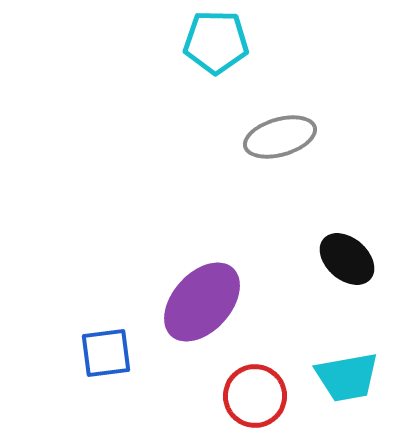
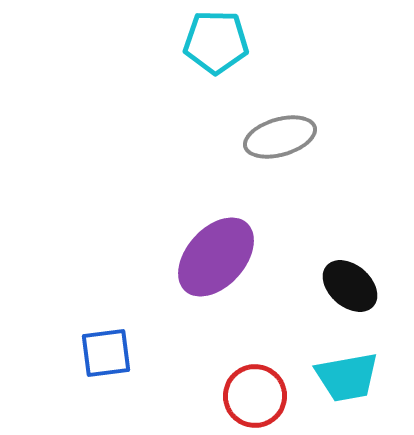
black ellipse: moved 3 px right, 27 px down
purple ellipse: moved 14 px right, 45 px up
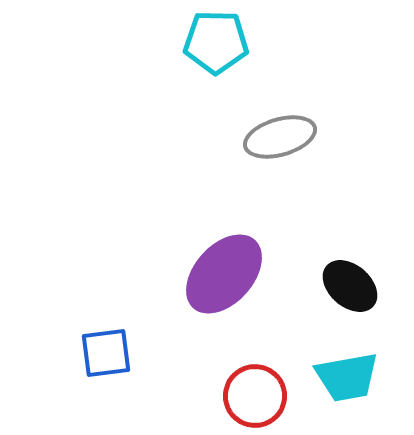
purple ellipse: moved 8 px right, 17 px down
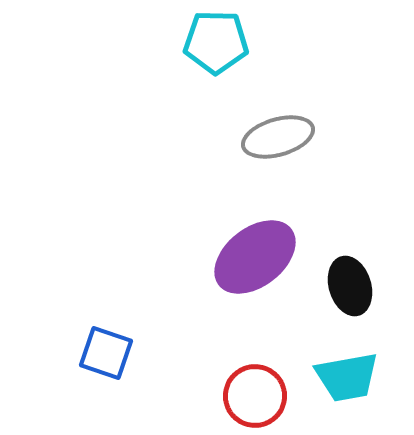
gray ellipse: moved 2 px left
purple ellipse: moved 31 px right, 17 px up; rotated 10 degrees clockwise
black ellipse: rotated 32 degrees clockwise
blue square: rotated 26 degrees clockwise
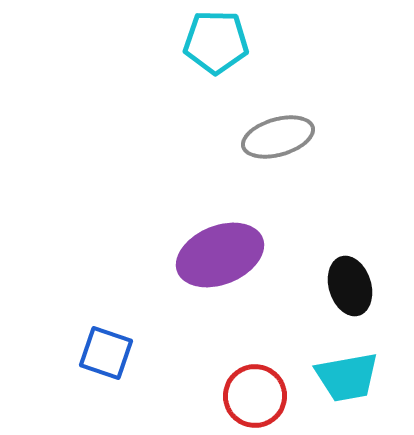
purple ellipse: moved 35 px left, 2 px up; rotated 16 degrees clockwise
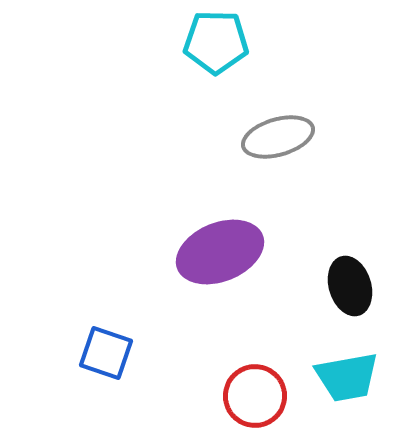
purple ellipse: moved 3 px up
